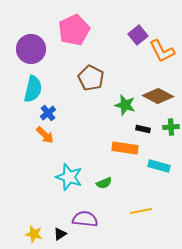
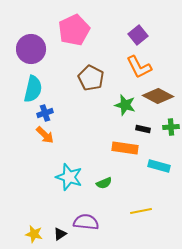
orange L-shape: moved 23 px left, 16 px down
blue cross: moved 3 px left; rotated 21 degrees clockwise
purple semicircle: moved 1 px right, 3 px down
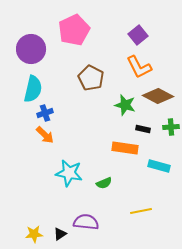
cyan star: moved 4 px up; rotated 8 degrees counterclockwise
yellow star: rotated 18 degrees counterclockwise
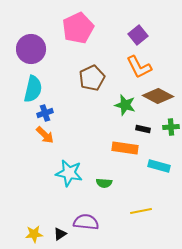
pink pentagon: moved 4 px right, 2 px up
brown pentagon: moved 1 px right; rotated 20 degrees clockwise
green semicircle: rotated 28 degrees clockwise
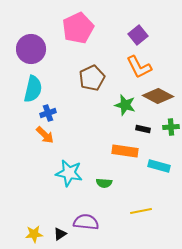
blue cross: moved 3 px right
orange rectangle: moved 3 px down
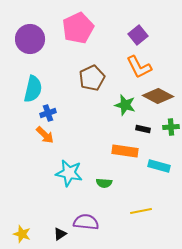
purple circle: moved 1 px left, 10 px up
yellow star: moved 12 px left; rotated 24 degrees clockwise
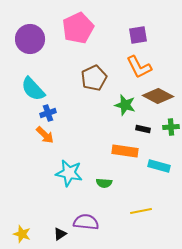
purple square: rotated 30 degrees clockwise
brown pentagon: moved 2 px right
cyan semicircle: rotated 124 degrees clockwise
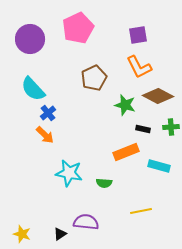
blue cross: rotated 21 degrees counterclockwise
orange rectangle: moved 1 px right, 1 px down; rotated 30 degrees counterclockwise
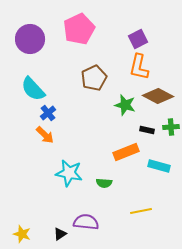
pink pentagon: moved 1 px right, 1 px down
purple square: moved 4 px down; rotated 18 degrees counterclockwise
orange L-shape: rotated 40 degrees clockwise
black rectangle: moved 4 px right, 1 px down
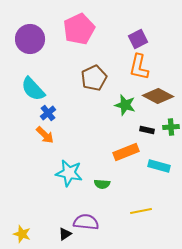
green semicircle: moved 2 px left, 1 px down
black triangle: moved 5 px right
